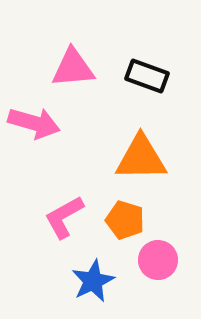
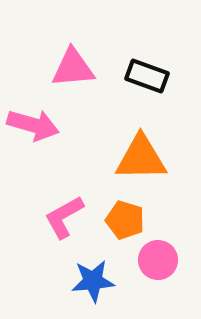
pink arrow: moved 1 px left, 2 px down
blue star: rotated 21 degrees clockwise
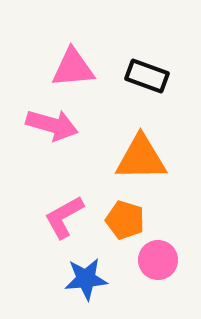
pink arrow: moved 19 px right
blue star: moved 7 px left, 2 px up
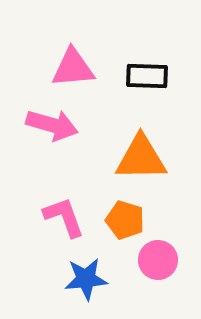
black rectangle: rotated 18 degrees counterclockwise
pink L-shape: rotated 99 degrees clockwise
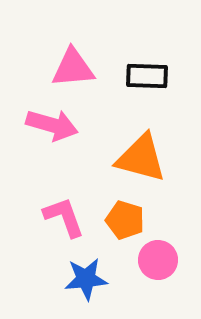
orange triangle: rotated 16 degrees clockwise
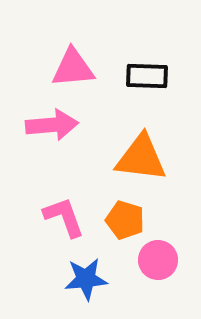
pink arrow: rotated 21 degrees counterclockwise
orange triangle: rotated 8 degrees counterclockwise
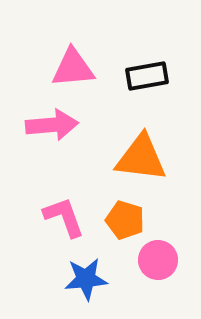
black rectangle: rotated 12 degrees counterclockwise
